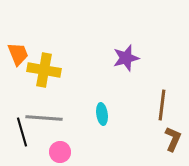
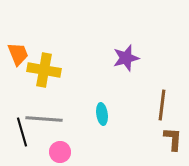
gray line: moved 1 px down
brown L-shape: rotated 20 degrees counterclockwise
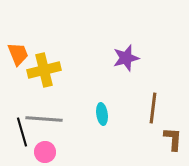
yellow cross: rotated 24 degrees counterclockwise
brown line: moved 9 px left, 3 px down
pink circle: moved 15 px left
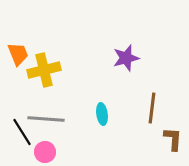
brown line: moved 1 px left
gray line: moved 2 px right
black line: rotated 16 degrees counterclockwise
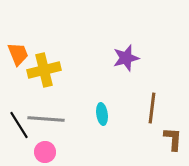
black line: moved 3 px left, 7 px up
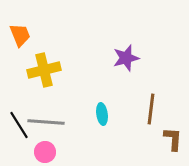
orange trapezoid: moved 2 px right, 19 px up
brown line: moved 1 px left, 1 px down
gray line: moved 3 px down
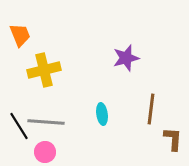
black line: moved 1 px down
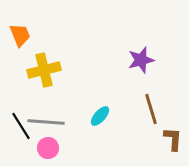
purple star: moved 15 px right, 2 px down
brown line: rotated 24 degrees counterclockwise
cyan ellipse: moved 2 px left, 2 px down; rotated 50 degrees clockwise
black line: moved 2 px right
pink circle: moved 3 px right, 4 px up
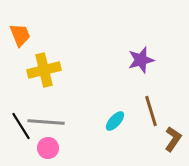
brown line: moved 2 px down
cyan ellipse: moved 15 px right, 5 px down
brown L-shape: rotated 30 degrees clockwise
